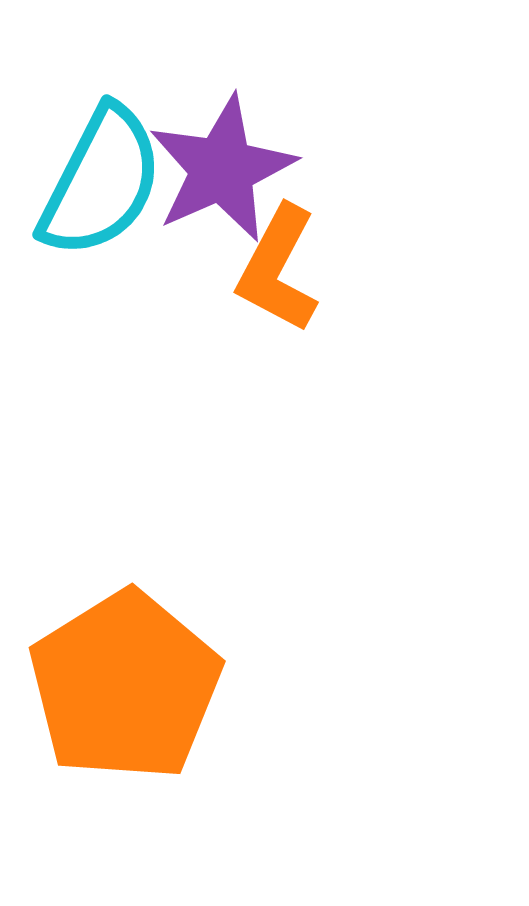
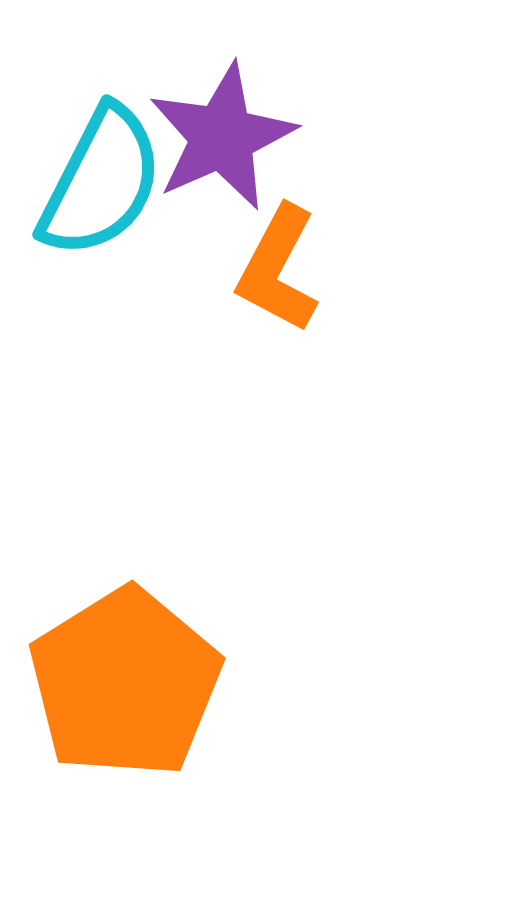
purple star: moved 32 px up
orange pentagon: moved 3 px up
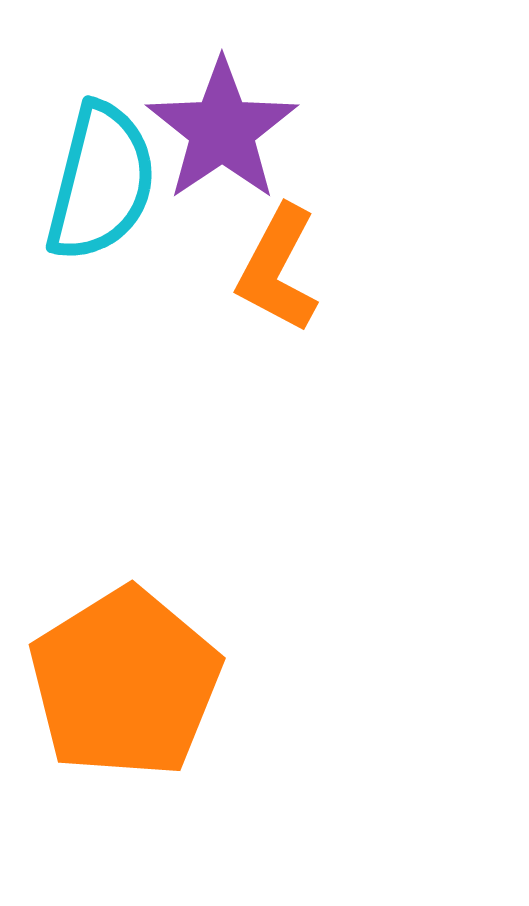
purple star: moved 7 px up; rotated 10 degrees counterclockwise
cyan semicircle: rotated 13 degrees counterclockwise
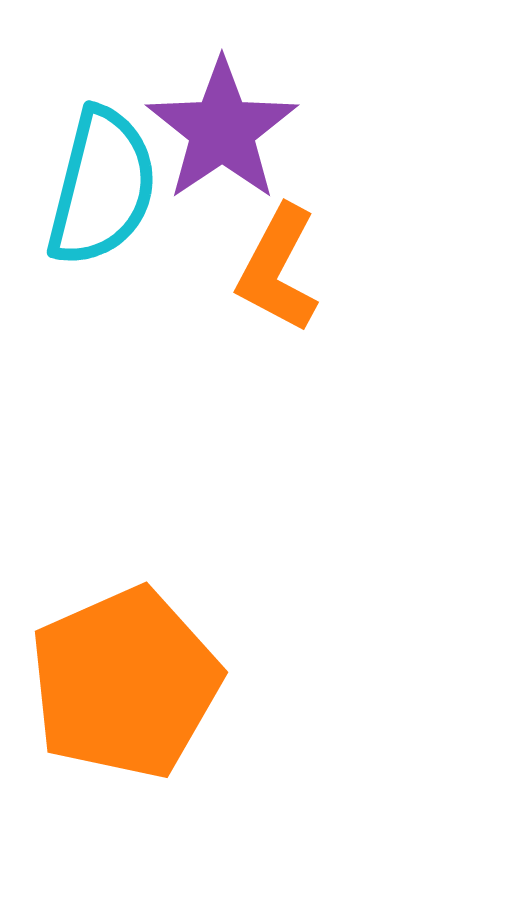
cyan semicircle: moved 1 px right, 5 px down
orange pentagon: rotated 8 degrees clockwise
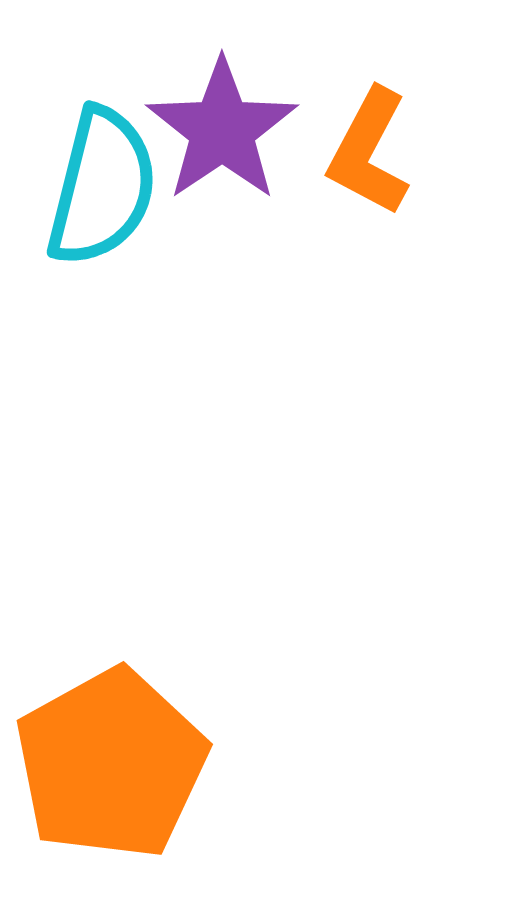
orange L-shape: moved 91 px right, 117 px up
orange pentagon: moved 14 px left, 81 px down; rotated 5 degrees counterclockwise
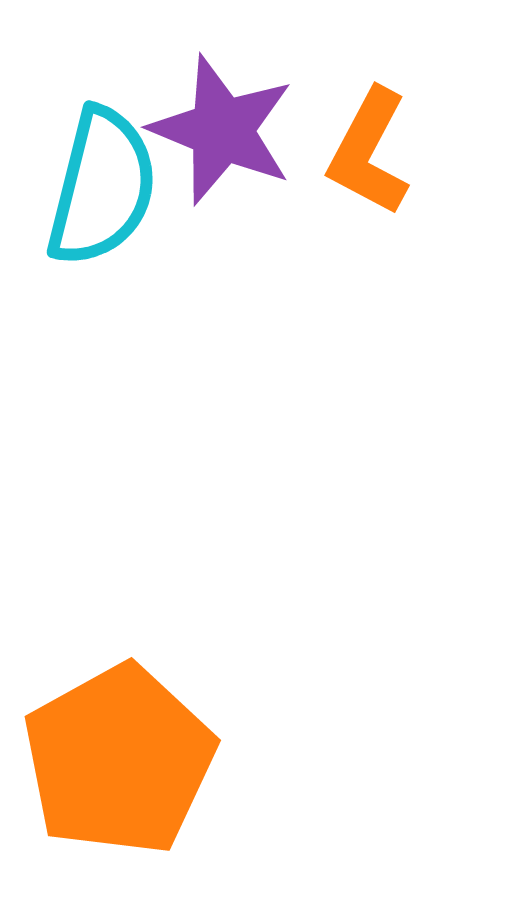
purple star: rotated 16 degrees counterclockwise
orange pentagon: moved 8 px right, 4 px up
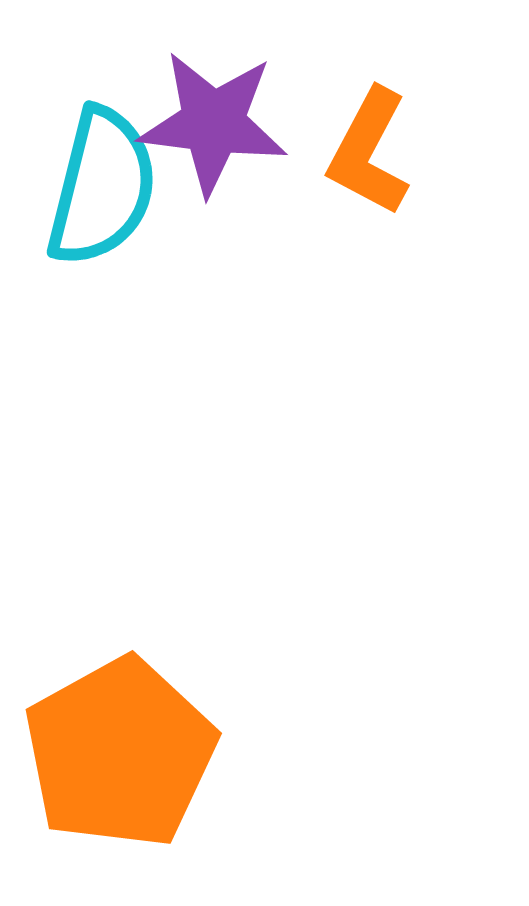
purple star: moved 9 px left, 7 px up; rotated 15 degrees counterclockwise
orange pentagon: moved 1 px right, 7 px up
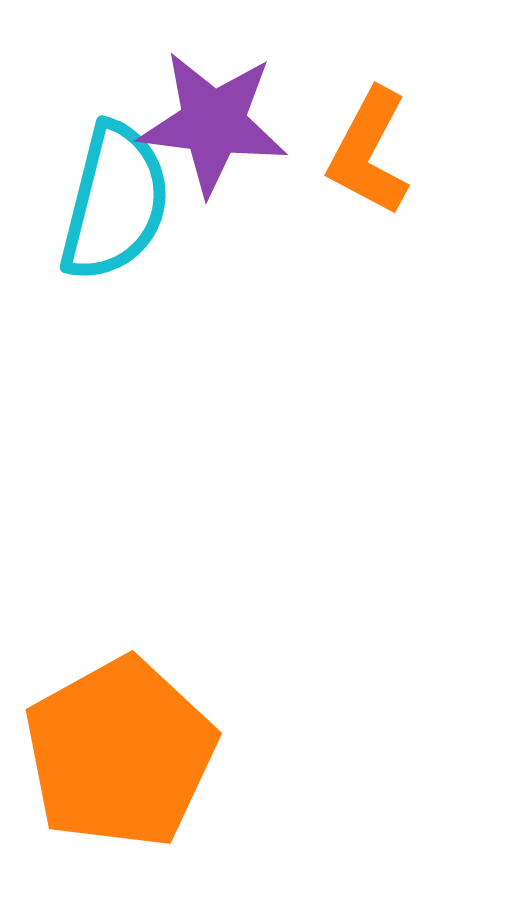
cyan semicircle: moved 13 px right, 15 px down
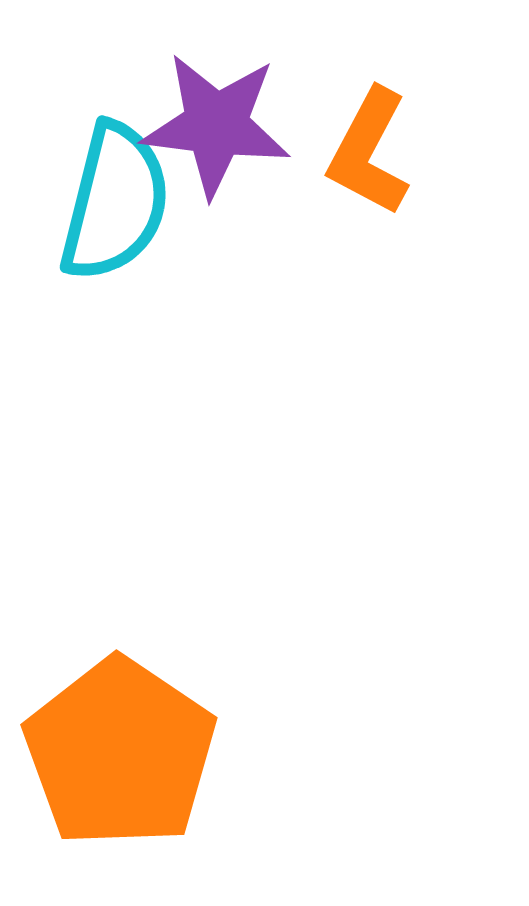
purple star: moved 3 px right, 2 px down
orange pentagon: rotated 9 degrees counterclockwise
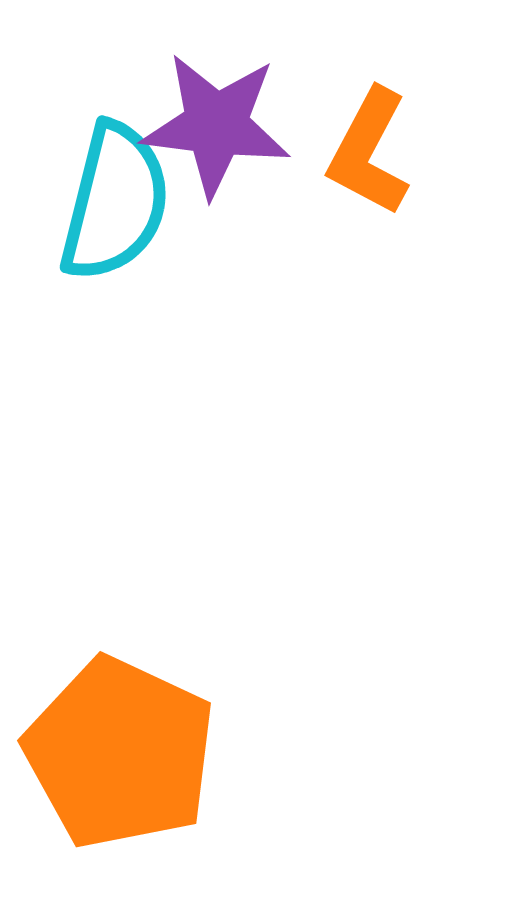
orange pentagon: rotated 9 degrees counterclockwise
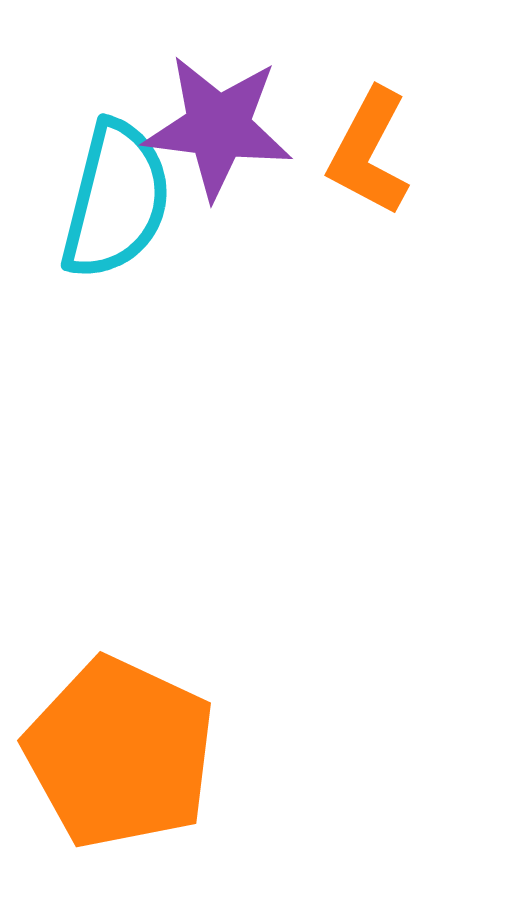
purple star: moved 2 px right, 2 px down
cyan semicircle: moved 1 px right, 2 px up
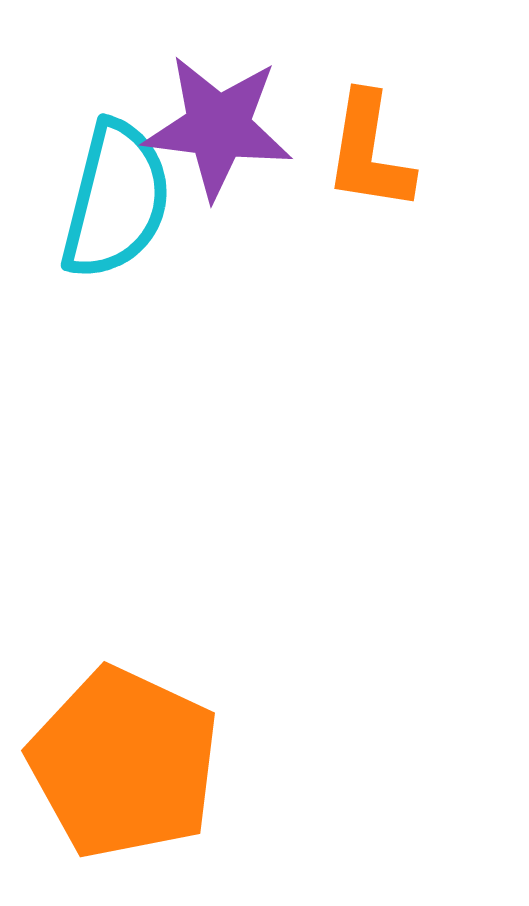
orange L-shape: rotated 19 degrees counterclockwise
orange pentagon: moved 4 px right, 10 px down
